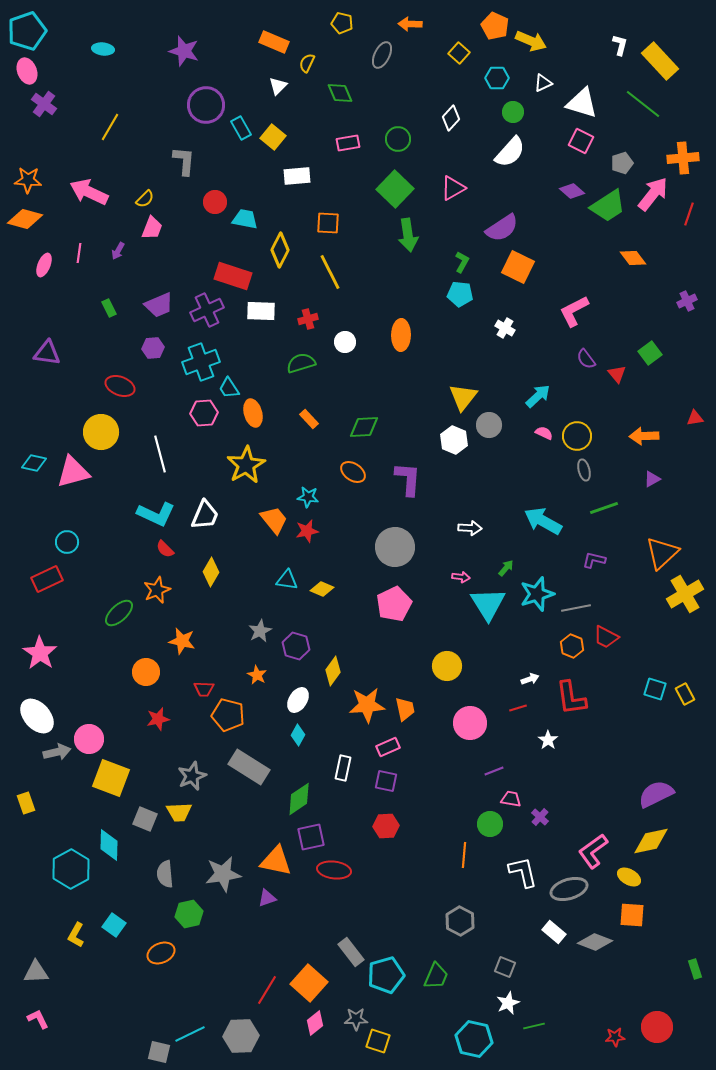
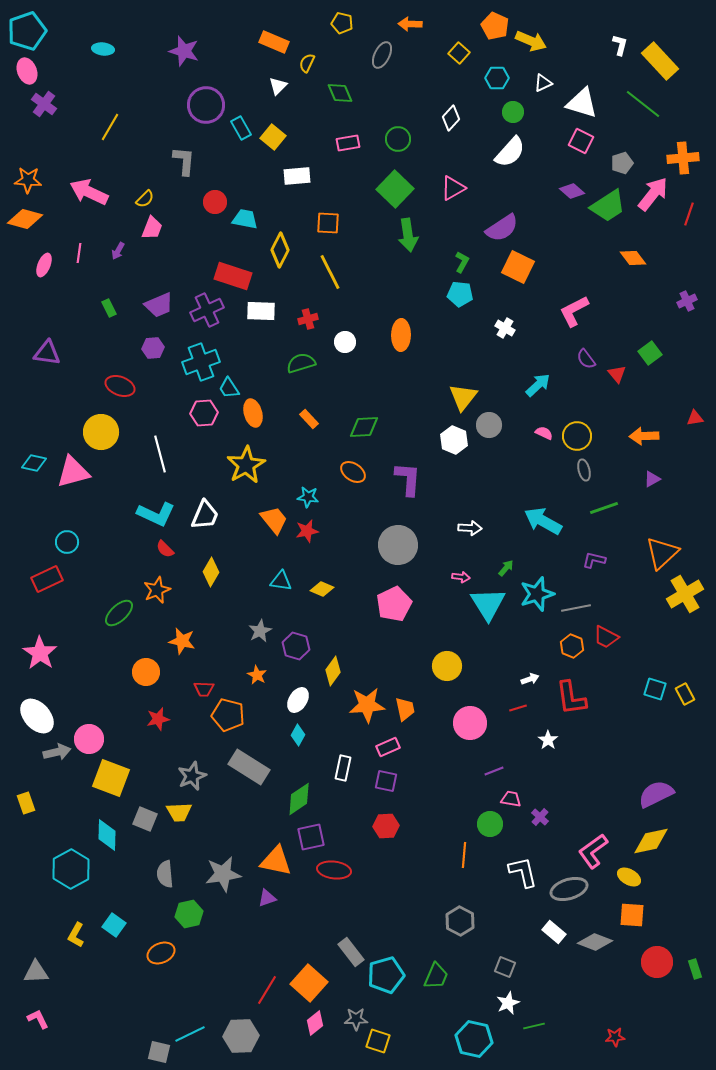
cyan arrow at (538, 396): moved 11 px up
gray circle at (395, 547): moved 3 px right, 2 px up
cyan triangle at (287, 580): moved 6 px left, 1 px down
cyan diamond at (109, 845): moved 2 px left, 10 px up
red circle at (657, 1027): moved 65 px up
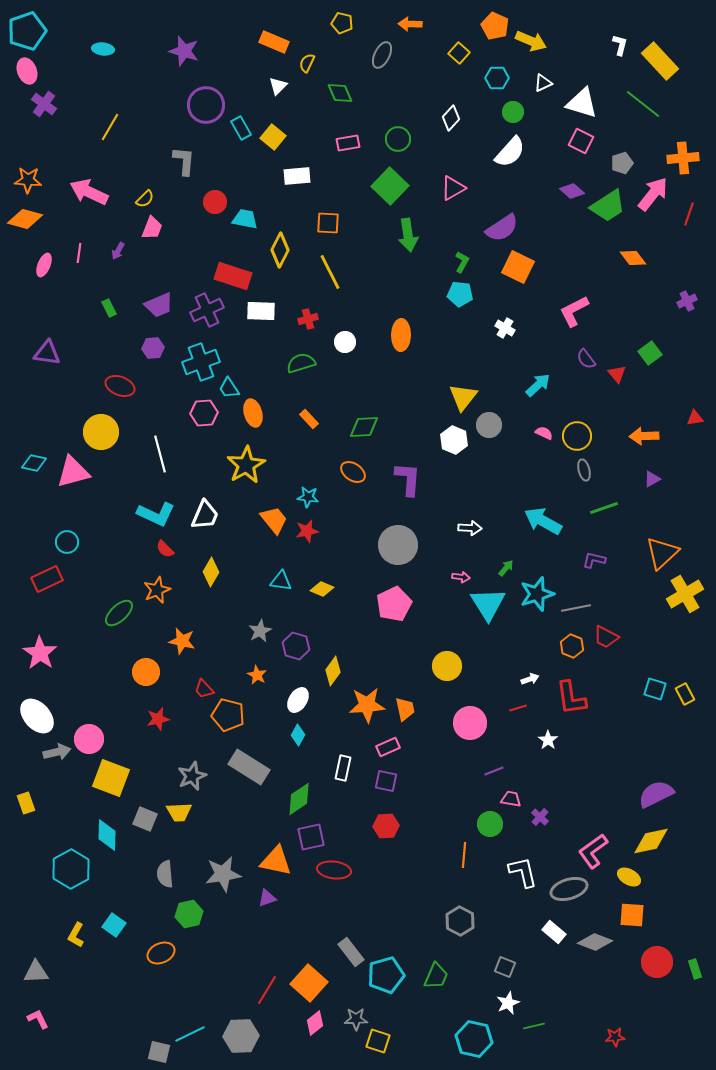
green square at (395, 189): moved 5 px left, 3 px up
red trapezoid at (204, 689): rotated 45 degrees clockwise
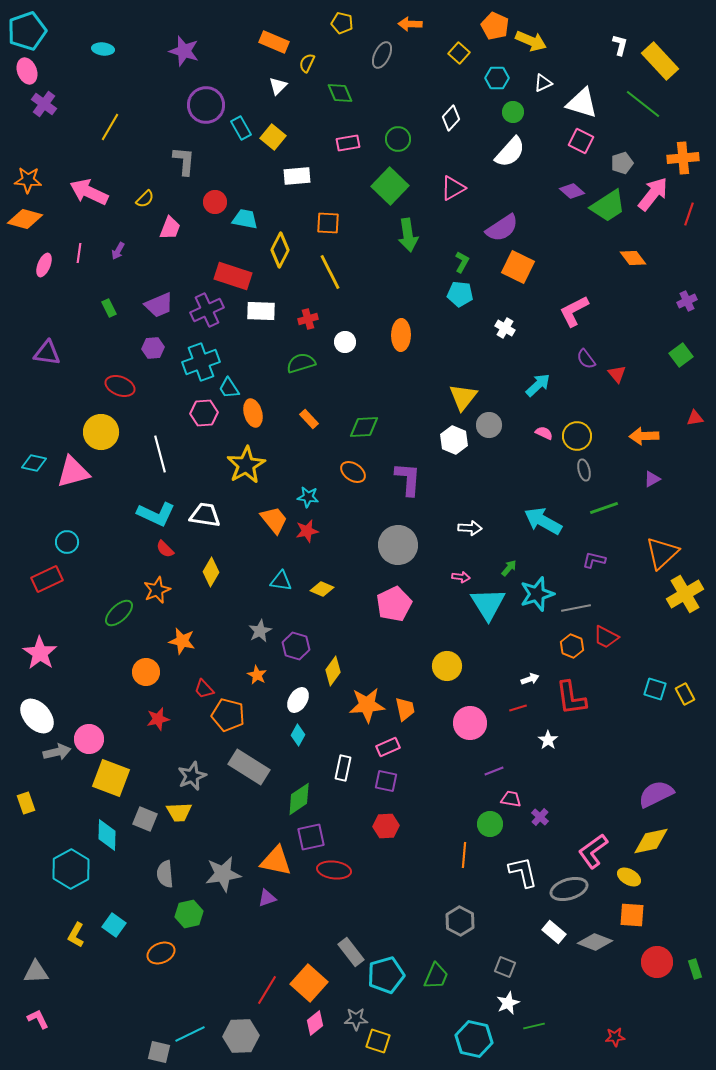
pink trapezoid at (152, 228): moved 18 px right
green square at (650, 353): moved 31 px right, 2 px down
white trapezoid at (205, 515): rotated 104 degrees counterclockwise
green arrow at (506, 568): moved 3 px right
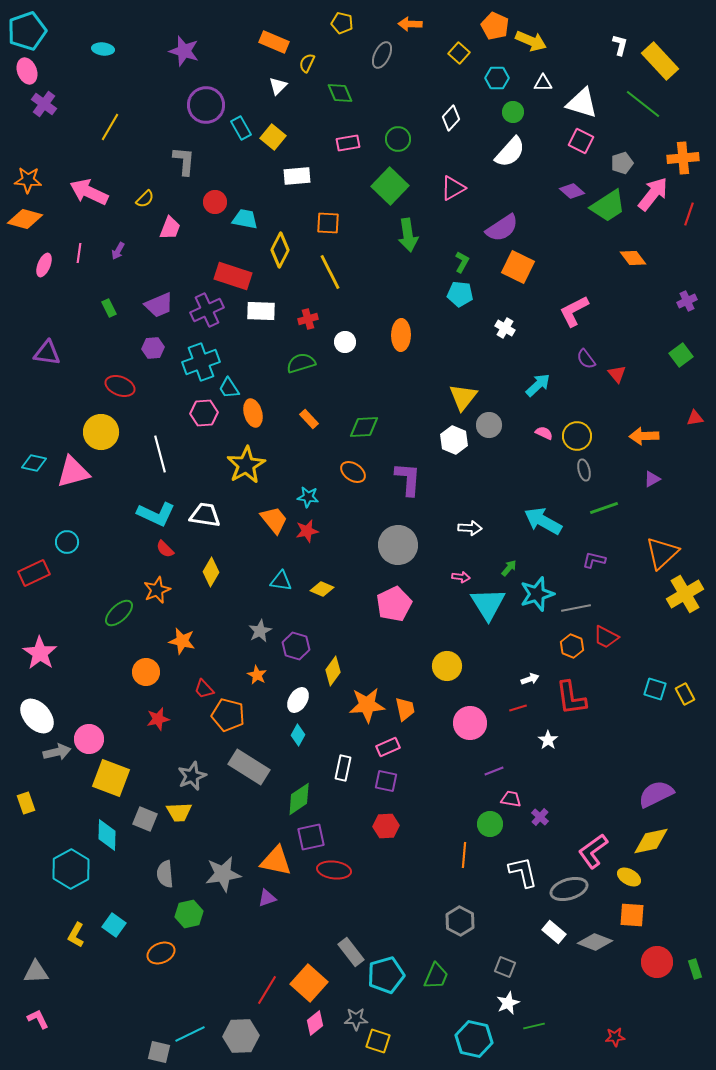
white triangle at (543, 83): rotated 24 degrees clockwise
red rectangle at (47, 579): moved 13 px left, 6 px up
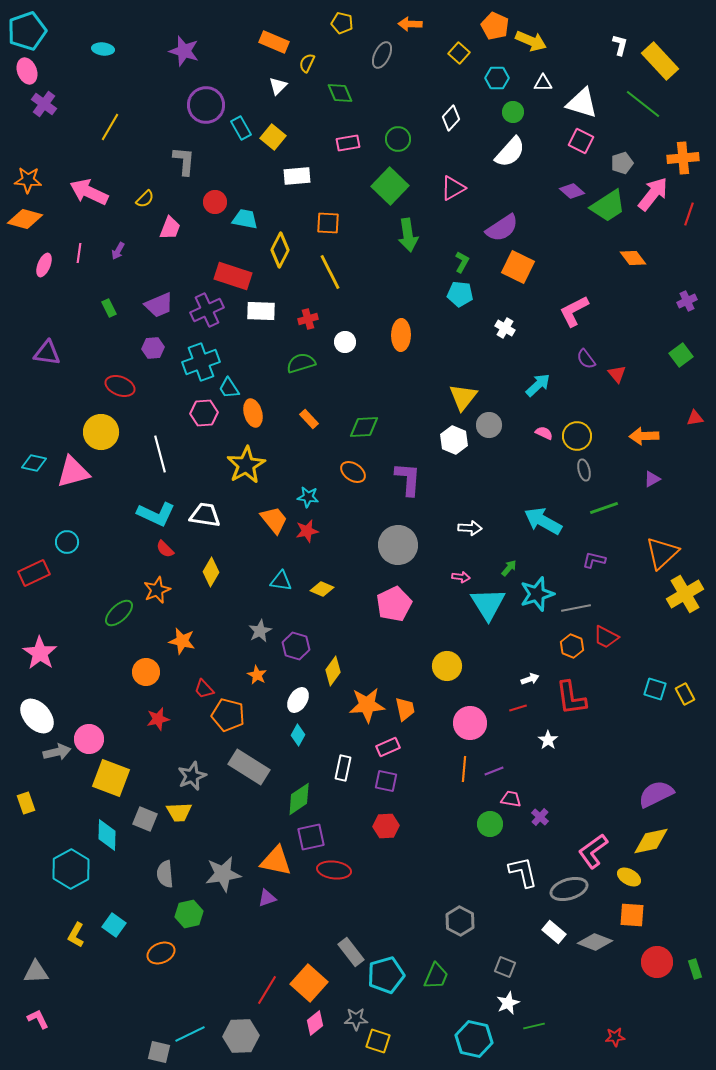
orange line at (464, 855): moved 86 px up
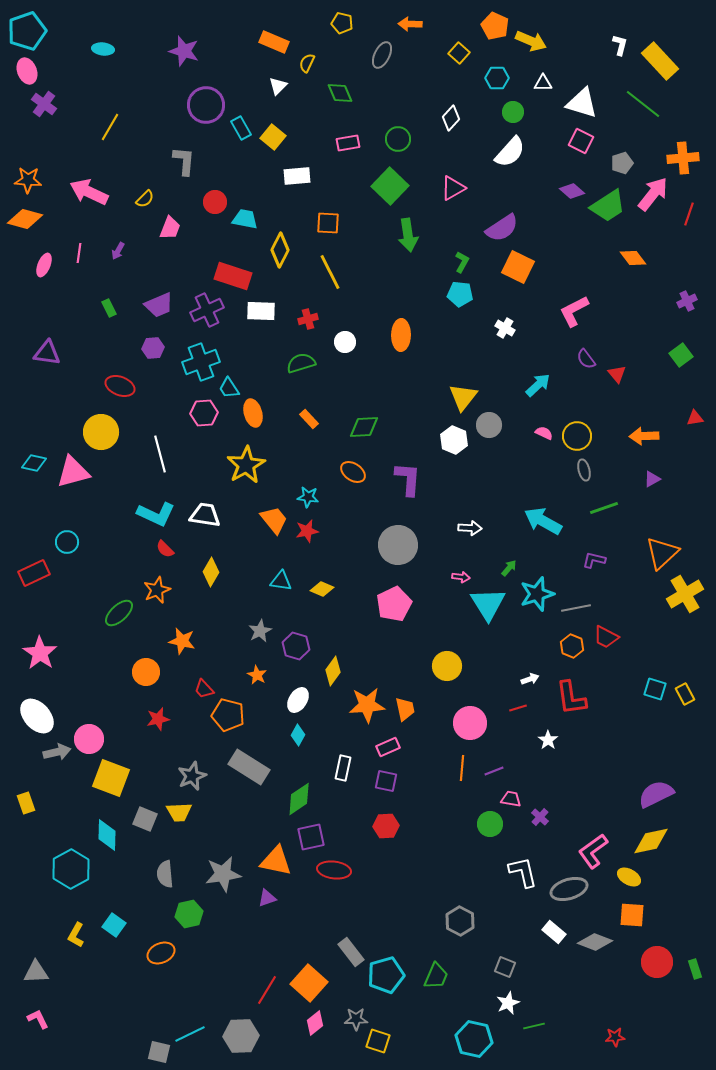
orange line at (464, 769): moved 2 px left, 1 px up
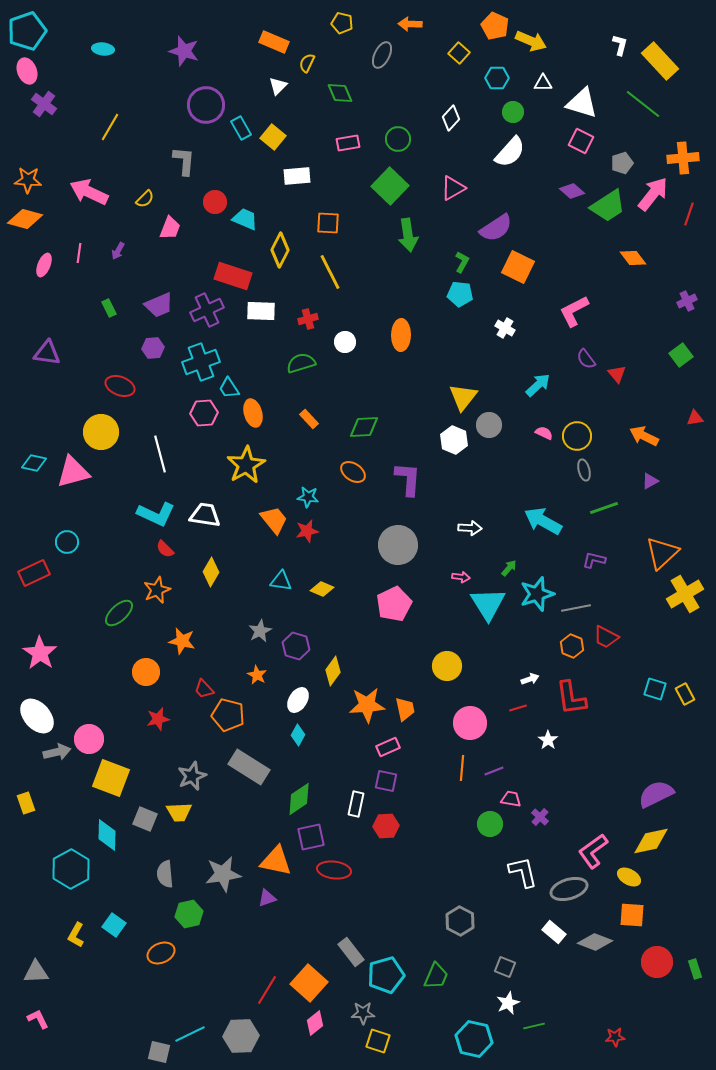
cyan trapezoid at (245, 219): rotated 12 degrees clockwise
purple semicircle at (502, 228): moved 6 px left
orange arrow at (644, 436): rotated 28 degrees clockwise
purple triangle at (652, 479): moved 2 px left, 2 px down
white rectangle at (343, 768): moved 13 px right, 36 px down
gray star at (356, 1019): moved 7 px right, 6 px up
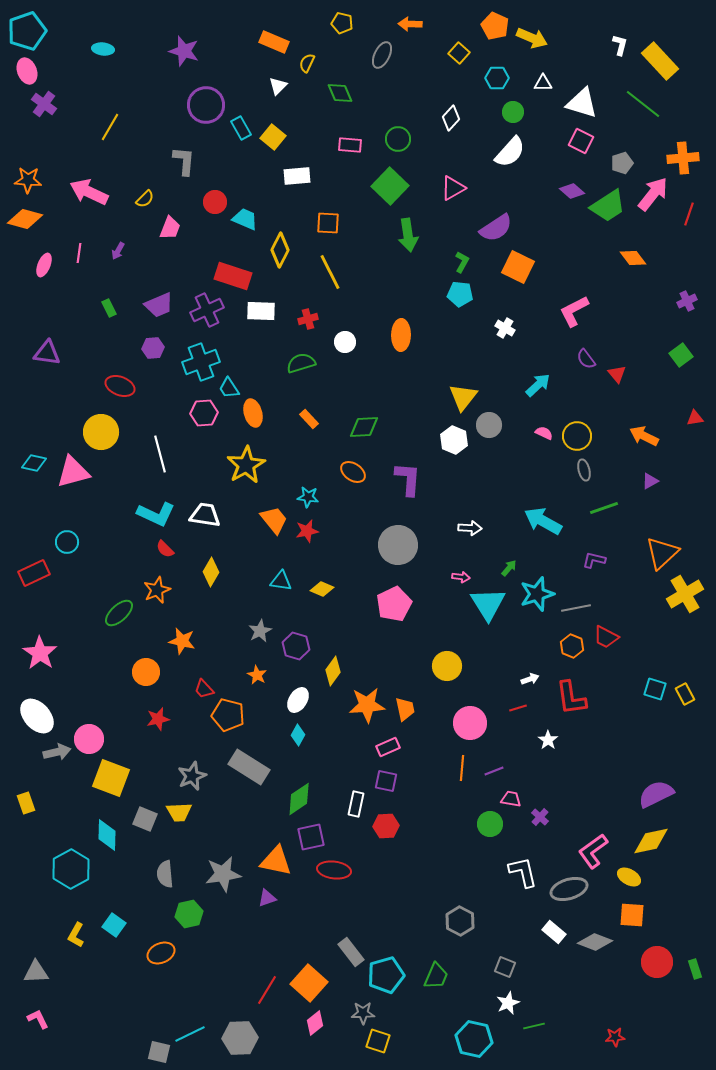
yellow arrow at (531, 41): moved 1 px right, 3 px up
pink rectangle at (348, 143): moved 2 px right, 2 px down; rotated 15 degrees clockwise
gray hexagon at (241, 1036): moved 1 px left, 2 px down
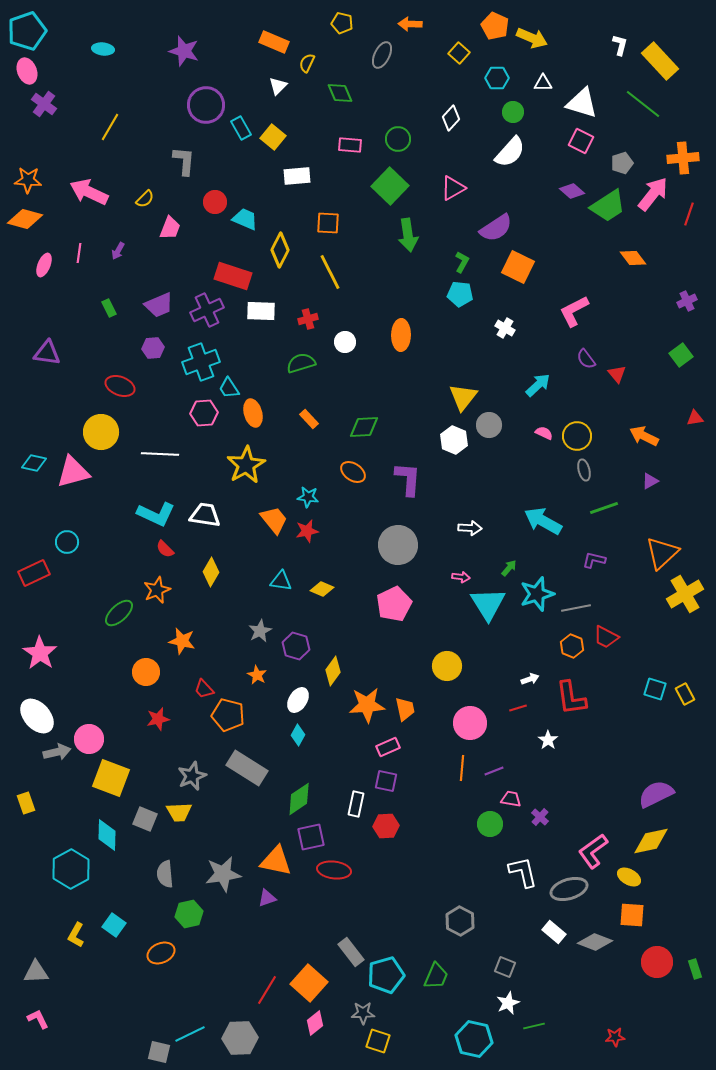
white line at (160, 454): rotated 72 degrees counterclockwise
gray rectangle at (249, 767): moved 2 px left, 1 px down
